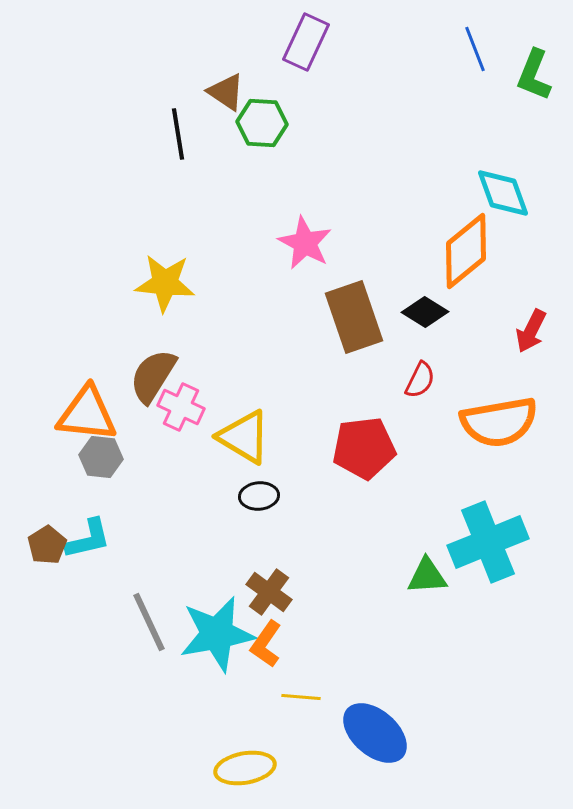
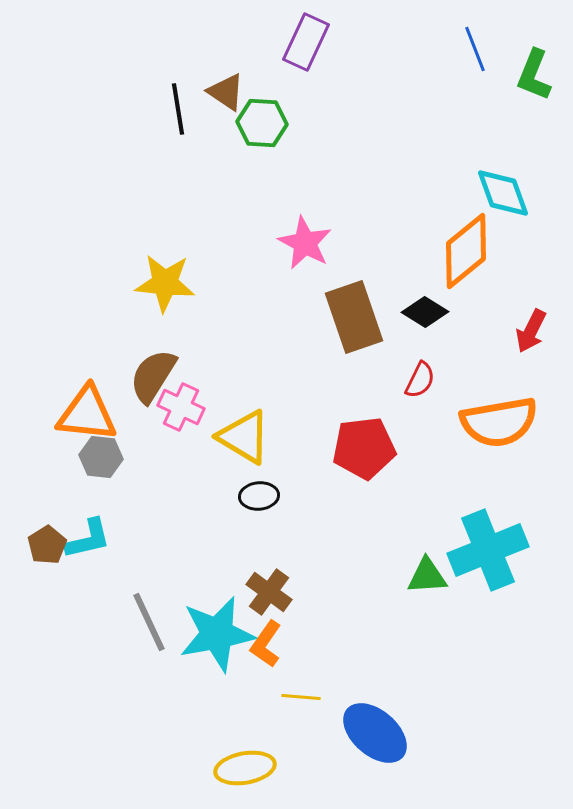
black line: moved 25 px up
cyan cross: moved 8 px down
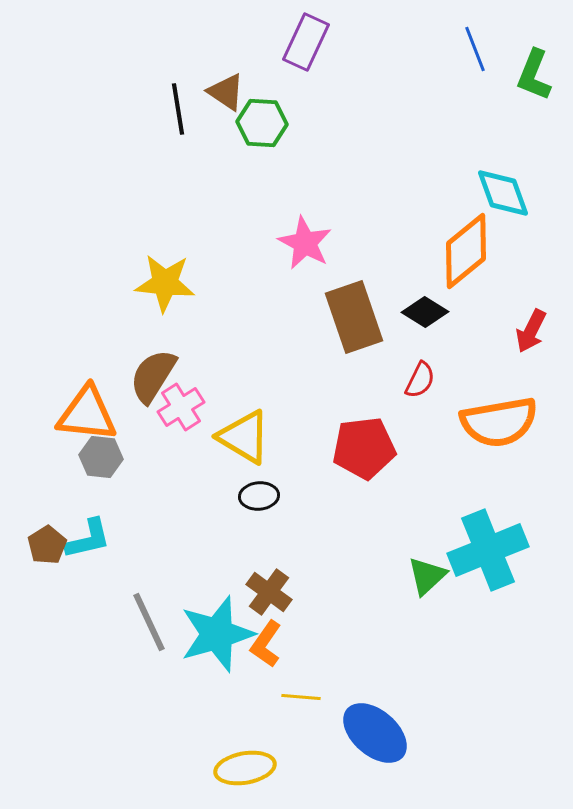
pink cross: rotated 33 degrees clockwise
green triangle: rotated 39 degrees counterclockwise
cyan star: rotated 6 degrees counterclockwise
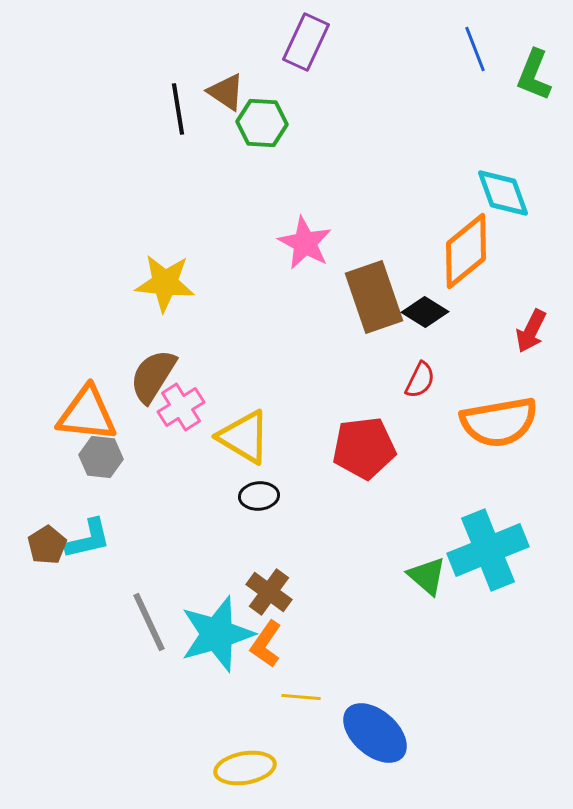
brown rectangle: moved 20 px right, 20 px up
green triangle: rotated 36 degrees counterclockwise
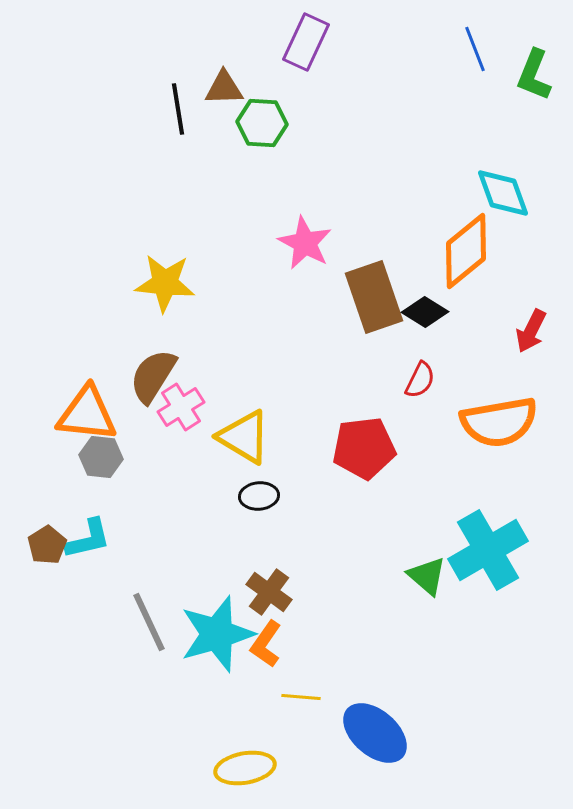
brown triangle: moved 2 px left, 4 px up; rotated 36 degrees counterclockwise
cyan cross: rotated 8 degrees counterclockwise
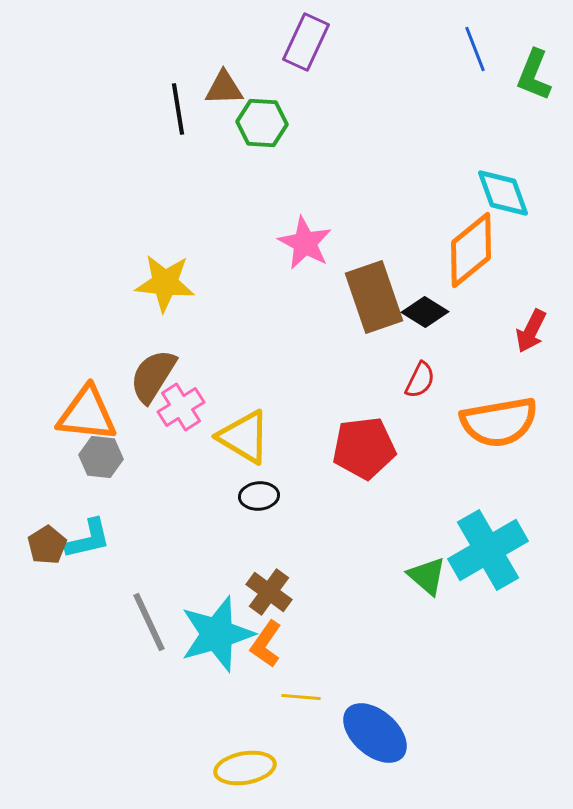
orange diamond: moved 5 px right, 1 px up
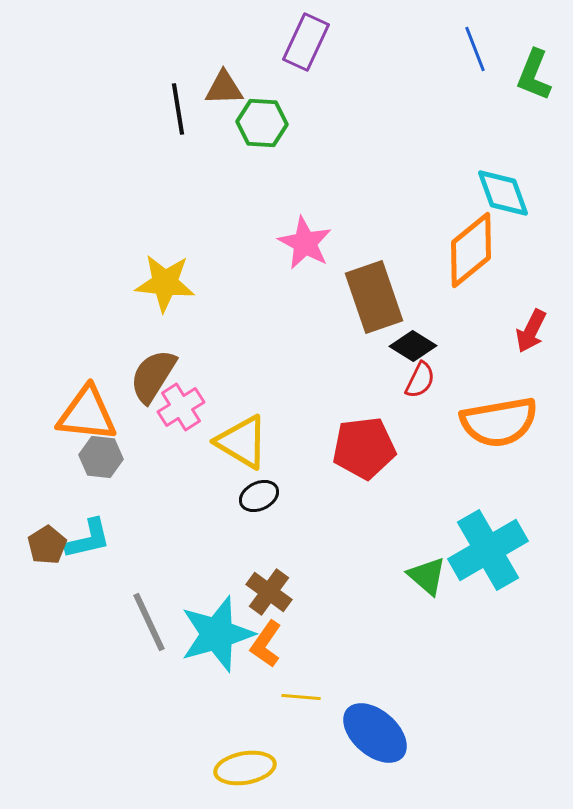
black diamond: moved 12 px left, 34 px down
yellow triangle: moved 2 px left, 5 px down
black ellipse: rotated 21 degrees counterclockwise
